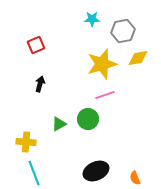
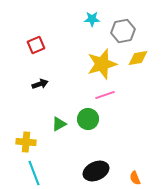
black arrow: rotated 56 degrees clockwise
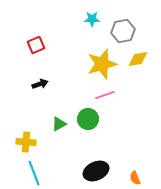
yellow diamond: moved 1 px down
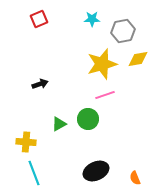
red square: moved 3 px right, 26 px up
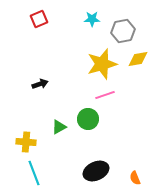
green triangle: moved 3 px down
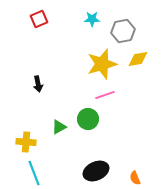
black arrow: moved 2 px left; rotated 98 degrees clockwise
